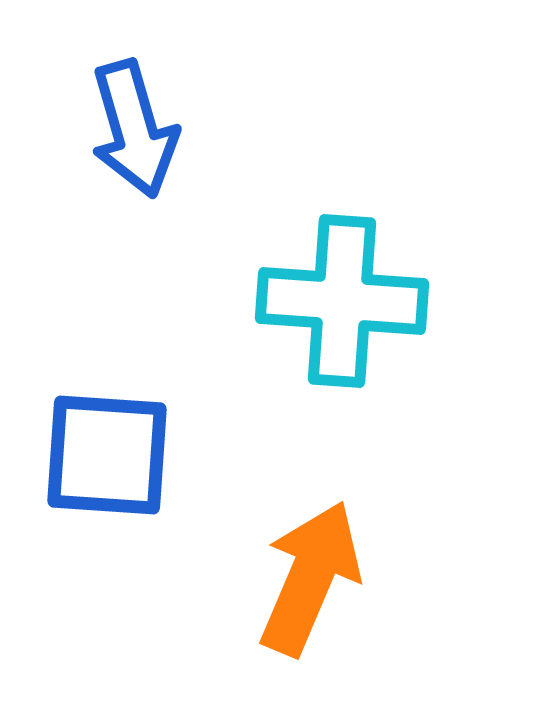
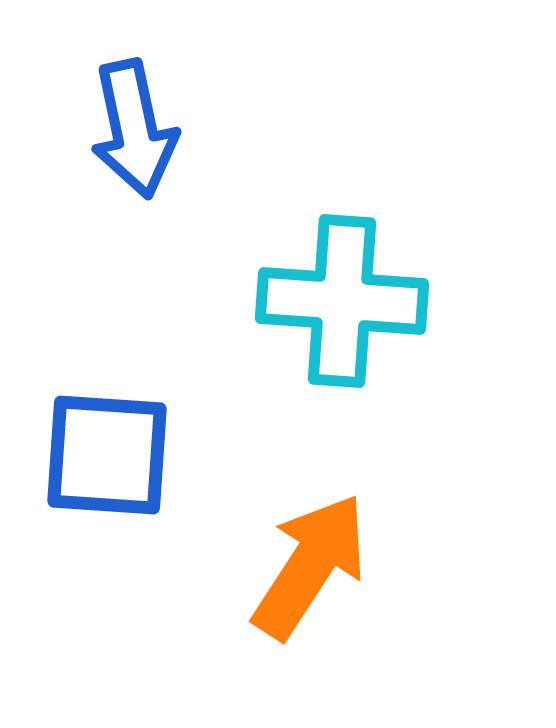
blue arrow: rotated 4 degrees clockwise
orange arrow: moved 12 px up; rotated 10 degrees clockwise
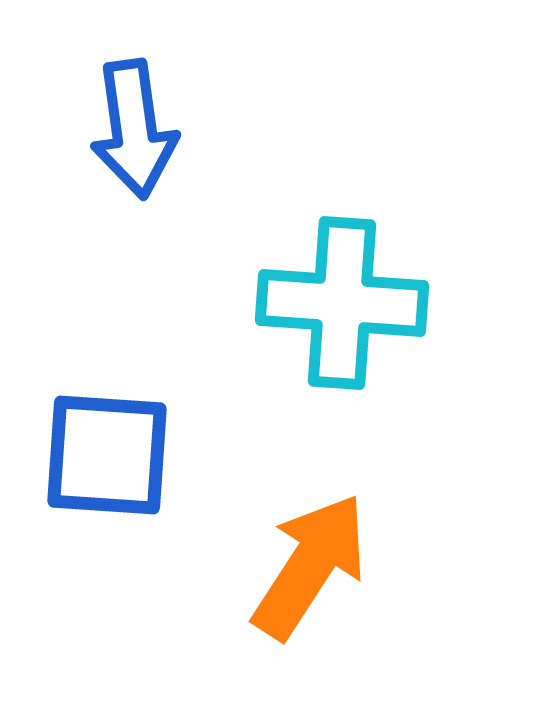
blue arrow: rotated 4 degrees clockwise
cyan cross: moved 2 px down
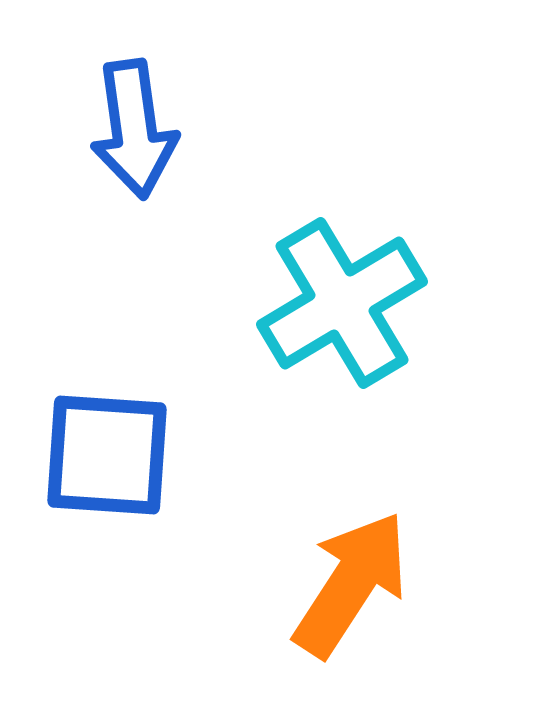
cyan cross: rotated 35 degrees counterclockwise
orange arrow: moved 41 px right, 18 px down
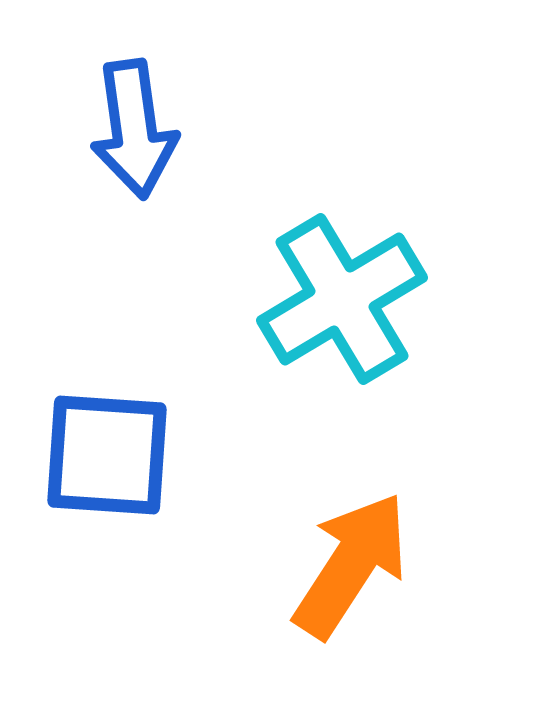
cyan cross: moved 4 px up
orange arrow: moved 19 px up
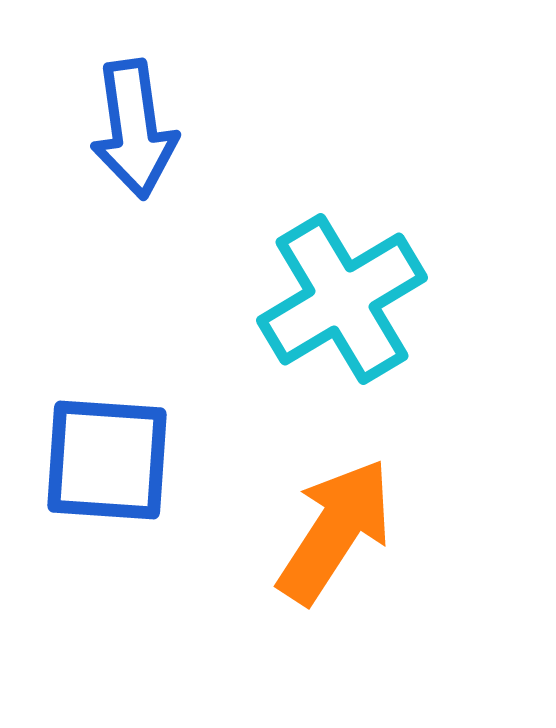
blue square: moved 5 px down
orange arrow: moved 16 px left, 34 px up
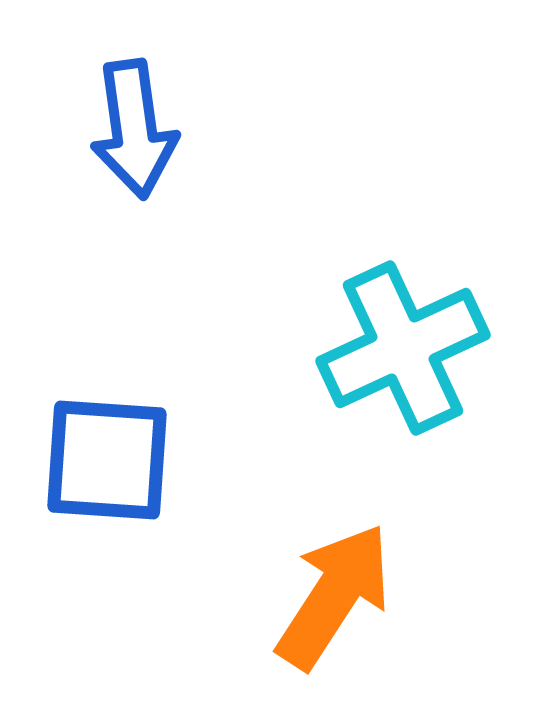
cyan cross: moved 61 px right, 49 px down; rotated 6 degrees clockwise
orange arrow: moved 1 px left, 65 px down
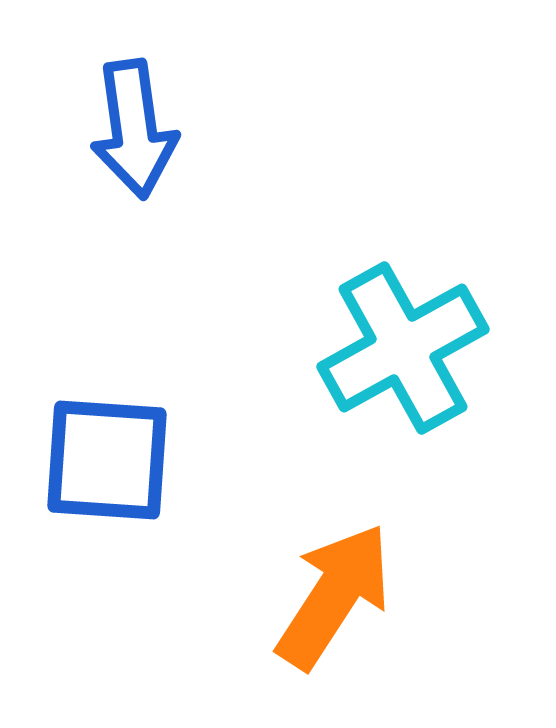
cyan cross: rotated 4 degrees counterclockwise
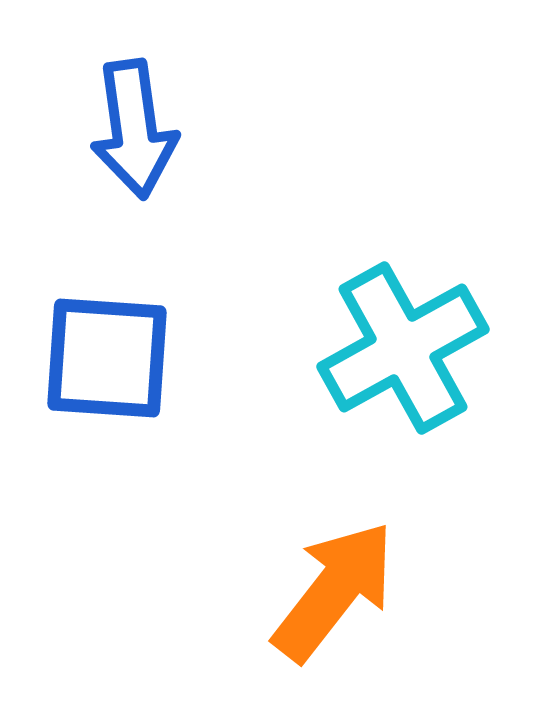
blue square: moved 102 px up
orange arrow: moved 5 px up; rotated 5 degrees clockwise
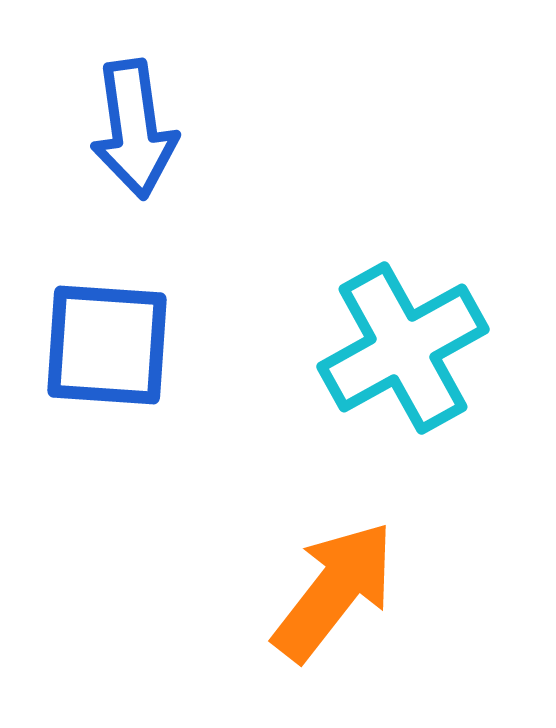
blue square: moved 13 px up
